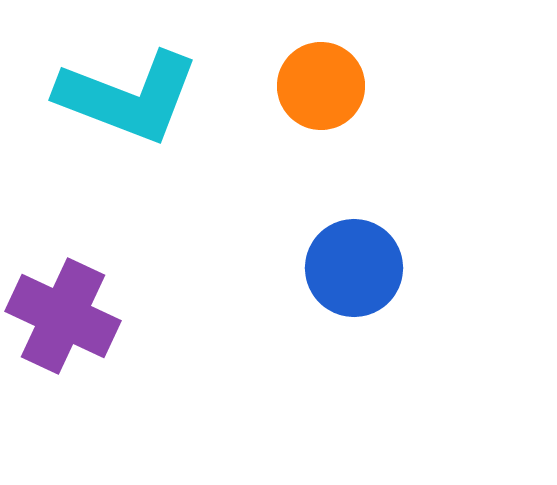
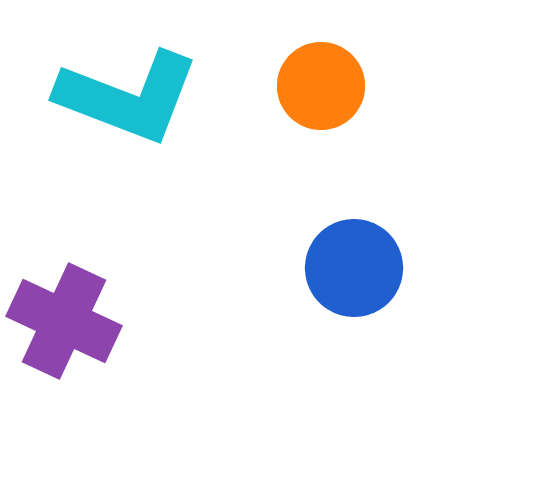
purple cross: moved 1 px right, 5 px down
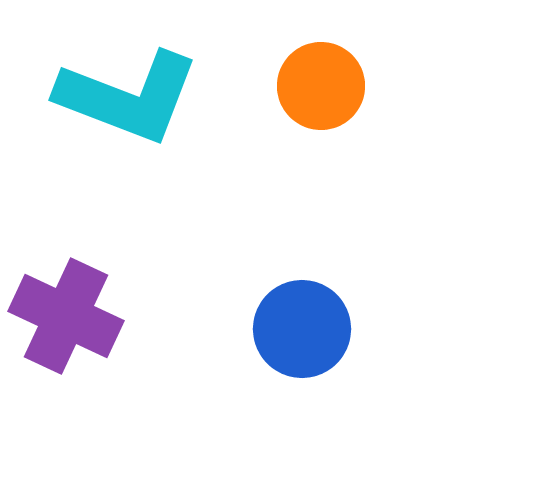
blue circle: moved 52 px left, 61 px down
purple cross: moved 2 px right, 5 px up
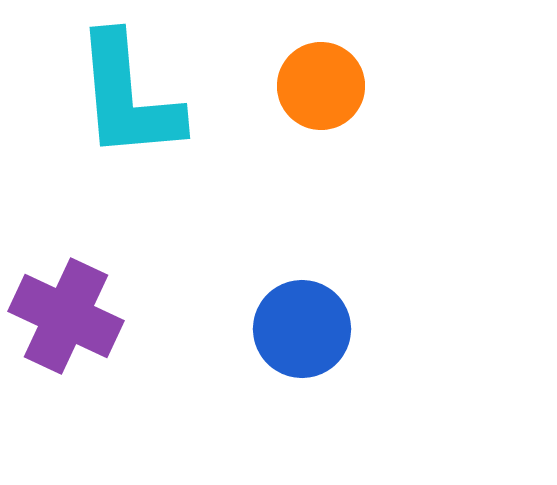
cyan L-shape: rotated 64 degrees clockwise
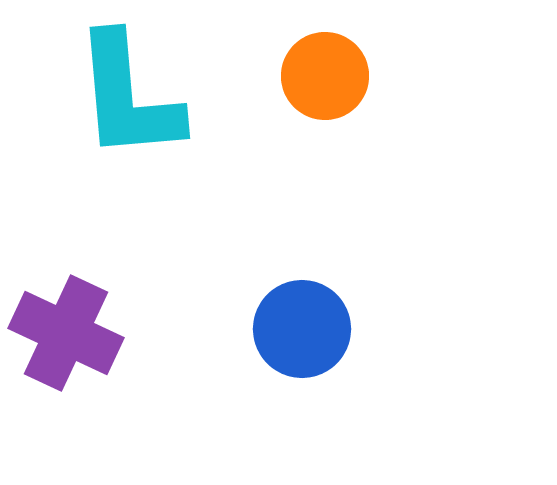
orange circle: moved 4 px right, 10 px up
purple cross: moved 17 px down
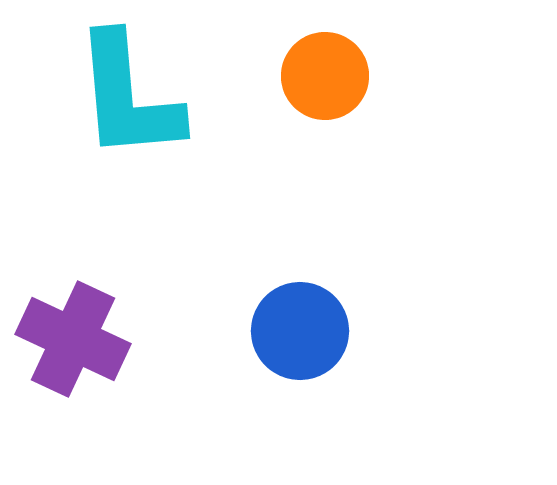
blue circle: moved 2 px left, 2 px down
purple cross: moved 7 px right, 6 px down
